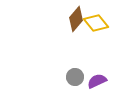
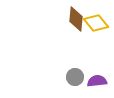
brown diamond: rotated 35 degrees counterclockwise
purple semicircle: rotated 18 degrees clockwise
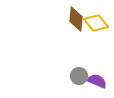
gray circle: moved 4 px right, 1 px up
purple semicircle: rotated 30 degrees clockwise
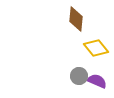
yellow diamond: moved 25 px down
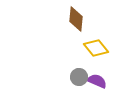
gray circle: moved 1 px down
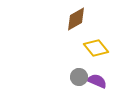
brown diamond: rotated 55 degrees clockwise
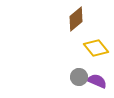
brown diamond: rotated 10 degrees counterclockwise
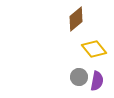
yellow diamond: moved 2 px left, 1 px down
purple semicircle: rotated 78 degrees clockwise
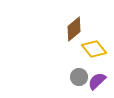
brown diamond: moved 2 px left, 10 px down
purple semicircle: rotated 144 degrees counterclockwise
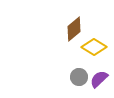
yellow diamond: moved 2 px up; rotated 20 degrees counterclockwise
purple semicircle: moved 2 px right, 2 px up
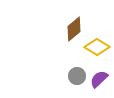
yellow diamond: moved 3 px right
gray circle: moved 2 px left, 1 px up
